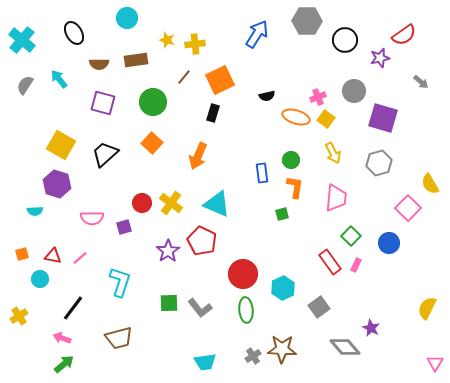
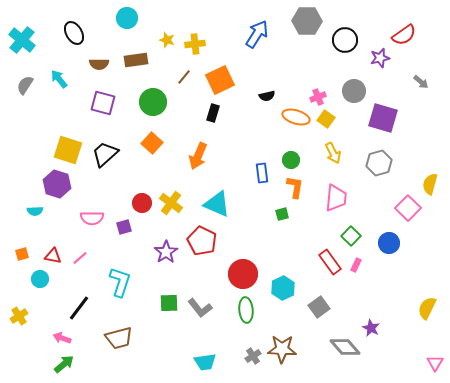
yellow square at (61, 145): moved 7 px right, 5 px down; rotated 12 degrees counterclockwise
yellow semicircle at (430, 184): rotated 45 degrees clockwise
purple star at (168, 251): moved 2 px left, 1 px down
black line at (73, 308): moved 6 px right
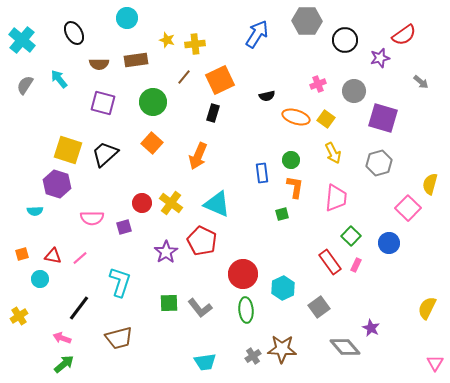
pink cross at (318, 97): moved 13 px up
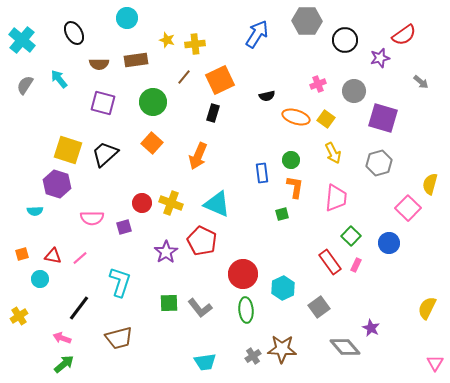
yellow cross at (171, 203): rotated 15 degrees counterclockwise
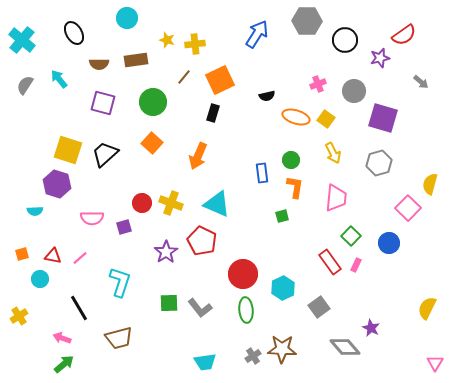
green square at (282, 214): moved 2 px down
black line at (79, 308): rotated 68 degrees counterclockwise
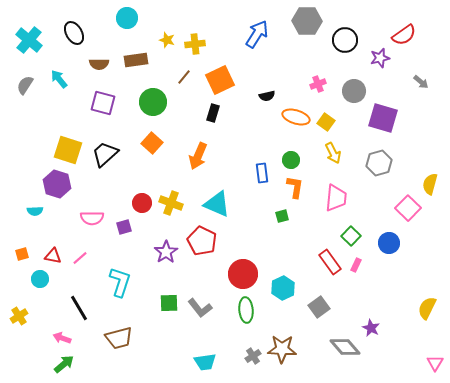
cyan cross at (22, 40): moved 7 px right
yellow square at (326, 119): moved 3 px down
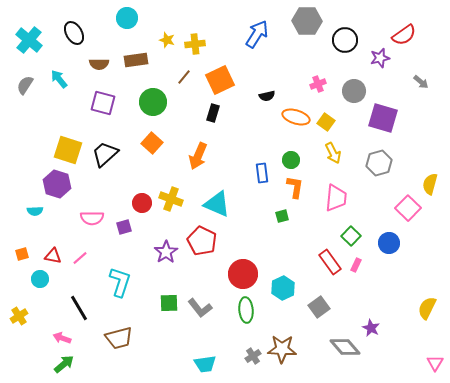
yellow cross at (171, 203): moved 4 px up
cyan trapezoid at (205, 362): moved 2 px down
